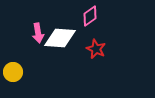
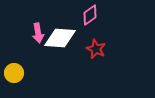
pink diamond: moved 1 px up
yellow circle: moved 1 px right, 1 px down
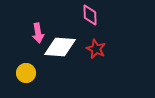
pink diamond: rotated 55 degrees counterclockwise
white diamond: moved 9 px down
yellow circle: moved 12 px right
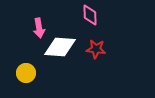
pink arrow: moved 1 px right, 5 px up
red star: rotated 18 degrees counterclockwise
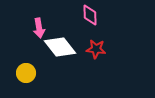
white diamond: rotated 48 degrees clockwise
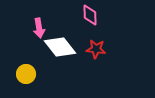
yellow circle: moved 1 px down
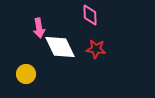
white diamond: rotated 12 degrees clockwise
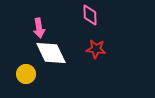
white diamond: moved 9 px left, 6 px down
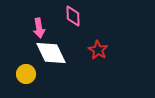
pink diamond: moved 17 px left, 1 px down
red star: moved 2 px right, 1 px down; rotated 24 degrees clockwise
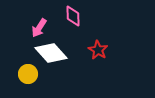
pink arrow: rotated 42 degrees clockwise
white diamond: rotated 16 degrees counterclockwise
yellow circle: moved 2 px right
